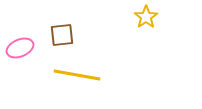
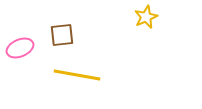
yellow star: rotated 10 degrees clockwise
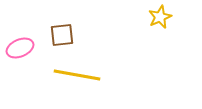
yellow star: moved 14 px right
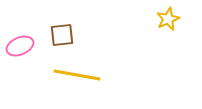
yellow star: moved 8 px right, 2 px down
pink ellipse: moved 2 px up
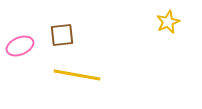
yellow star: moved 3 px down
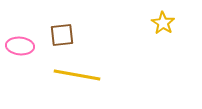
yellow star: moved 5 px left, 1 px down; rotated 15 degrees counterclockwise
pink ellipse: rotated 28 degrees clockwise
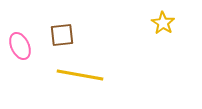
pink ellipse: rotated 60 degrees clockwise
yellow line: moved 3 px right
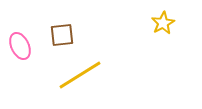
yellow star: rotated 10 degrees clockwise
yellow line: rotated 42 degrees counterclockwise
